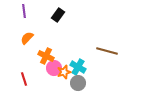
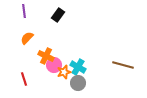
brown line: moved 16 px right, 14 px down
pink circle: moved 3 px up
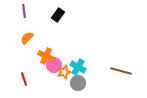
brown line: moved 2 px left, 6 px down
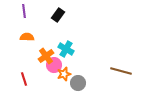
orange semicircle: moved 1 px up; rotated 48 degrees clockwise
orange cross: rotated 28 degrees clockwise
cyan cross: moved 12 px left, 18 px up
orange star: moved 2 px down
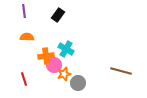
orange cross: rotated 28 degrees clockwise
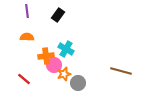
purple line: moved 3 px right
red line: rotated 32 degrees counterclockwise
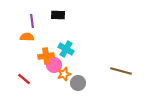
purple line: moved 5 px right, 10 px down
black rectangle: rotated 56 degrees clockwise
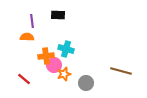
cyan cross: rotated 14 degrees counterclockwise
gray circle: moved 8 px right
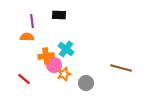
black rectangle: moved 1 px right
cyan cross: rotated 21 degrees clockwise
brown line: moved 3 px up
